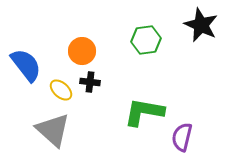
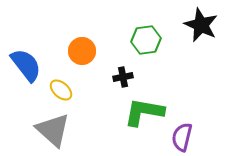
black cross: moved 33 px right, 5 px up; rotated 18 degrees counterclockwise
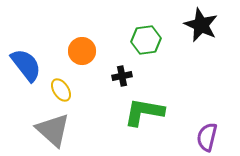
black cross: moved 1 px left, 1 px up
yellow ellipse: rotated 15 degrees clockwise
purple semicircle: moved 25 px right
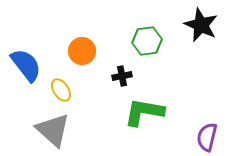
green hexagon: moved 1 px right, 1 px down
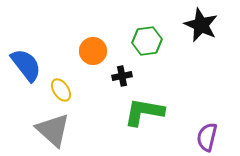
orange circle: moved 11 px right
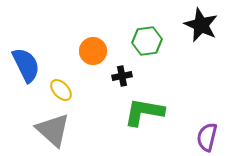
blue semicircle: rotated 12 degrees clockwise
yellow ellipse: rotated 10 degrees counterclockwise
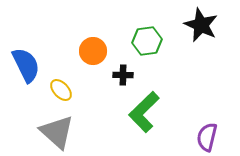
black cross: moved 1 px right, 1 px up; rotated 12 degrees clockwise
green L-shape: rotated 54 degrees counterclockwise
gray triangle: moved 4 px right, 2 px down
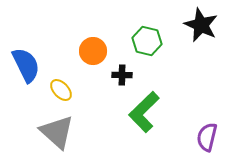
green hexagon: rotated 20 degrees clockwise
black cross: moved 1 px left
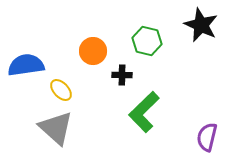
blue semicircle: rotated 72 degrees counterclockwise
gray triangle: moved 1 px left, 4 px up
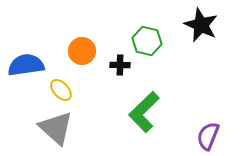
orange circle: moved 11 px left
black cross: moved 2 px left, 10 px up
purple semicircle: moved 1 px right, 1 px up; rotated 8 degrees clockwise
